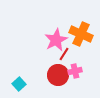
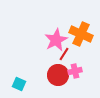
cyan square: rotated 24 degrees counterclockwise
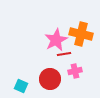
orange cross: rotated 10 degrees counterclockwise
red line: rotated 48 degrees clockwise
red circle: moved 8 px left, 4 px down
cyan square: moved 2 px right, 2 px down
